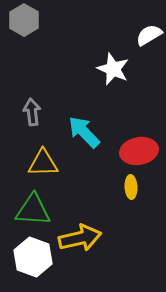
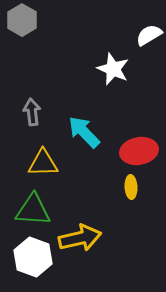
gray hexagon: moved 2 px left
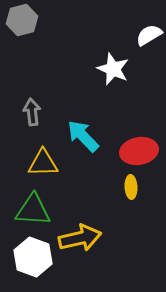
gray hexagon: rotated 16 degrees clockwise
cyan arrow: moved 1 px left, 4 px down
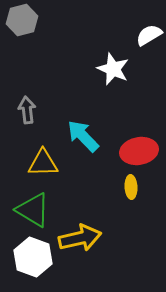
gray arrow: moved 5 px left, 2 px up
green triangle: rotated 27 degrees clockwise
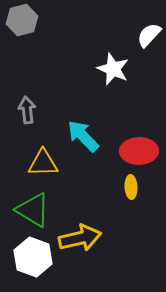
white semicircle: rotated 16 degrees counterclockwise
red ellipse: rotated 9 degrees clockwise
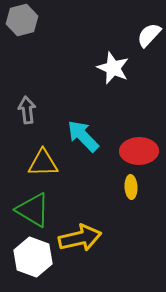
white star: moved 1 px up
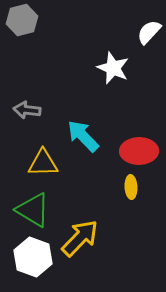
white semicircle: moved 3 px up
gray arrow: rotated 76 degrees counterclockwise
yellow arrow: rotated 33 degrees counterclockwise
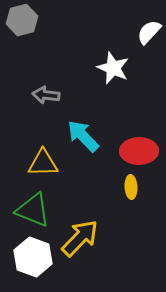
gray arrow: moved 19 px right, 15 px up
green triangle: rotated 9 degrees counterclockwise
